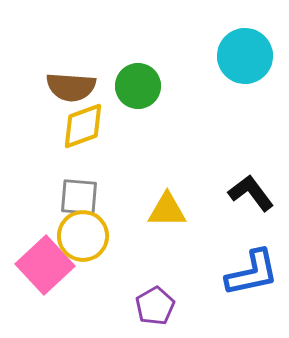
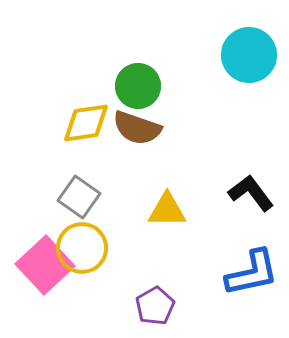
cyan circle: moved 4 px right, 1 px up
brown semicircle: moved 66 px right, 41 px down; rotated 15 degrees clockwise
yellow diamond: moved 3 px right, 3 px up; rotated 12 degrees clockwise
gray square: rotated 30 degrees clockwise
yellow circle: moved 1 px left, 12 px down
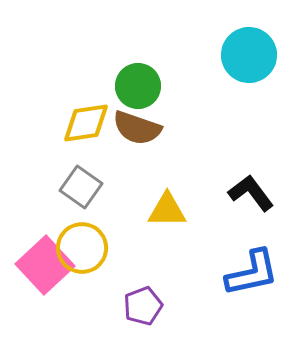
gray square: moved 2 px right, 10 px up
purple pentagon: moved 12 px left; rotated 9 degrees clockwise
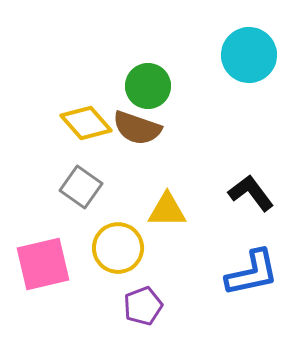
green circle: moved 10 px right
yellow diamond: rotated 57 degrees clockwise
yellow circle: moved 36 px right
pink square: moved 2 px left, 1 px up; rotated 30 degrees clockwise
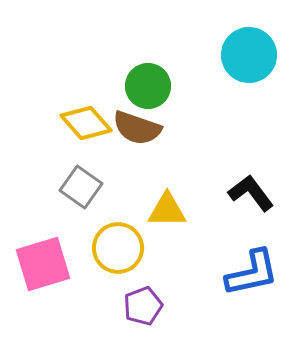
pink square: rotated 4 degrees counterclockwise
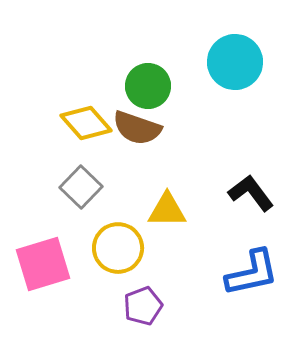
cyan circle: moved 14 px left, 7 px down
gray square: rotated 9 degrees clockwise
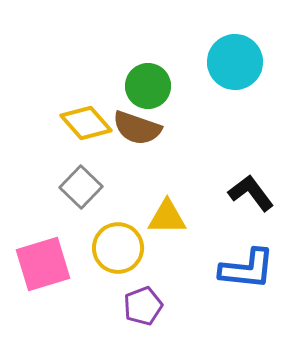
yellow triangle: moved 7 px down
blue L-shape: moved 5 px left, 4 px up; rotated 18 degrees clockwise
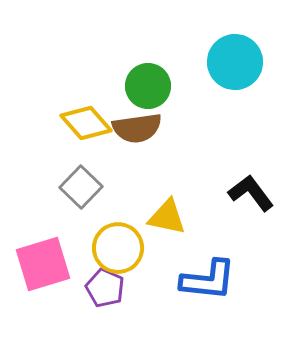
brown semicircle: rotated 27 degrees counterclockwise
yellow triangle: rotated 12 degrees clockwise
blue L-shape: moved 39 px left, 11 px down
purple pentagon: moved 38 px left, 18 px up; rotated 27 degrees counterclockwise
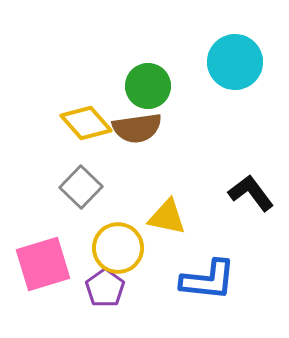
purple pentagon: rotated 12 degrees clockwise
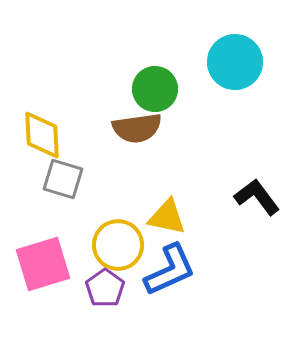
green circle: moved 7 px right, 3 px down
yellow diamond: moved 44 px left, 12 px down; rotated 39 degrees clockwise
gray square: moved 18 px left, 8 px up; rotated 27 degrees counterclockwise
black L-shape: moved 6 px right, 4 px down
yellow circle: moved 3 px up
blue L-shape: moved 38 px left, 10 px up; rotated 30 degrees counterclockwise
